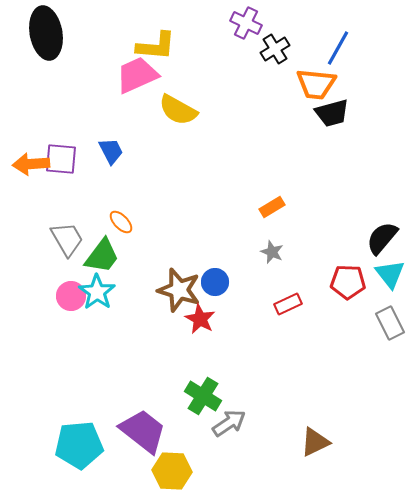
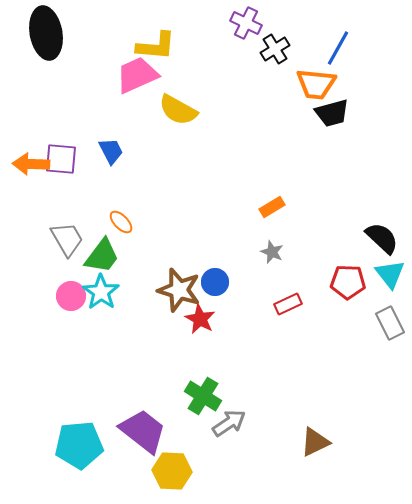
orange arrow: rotated 6 degrees clockwise
black semicircle: rotated 93 degrees clockwise
cyan star: moved 4 px right
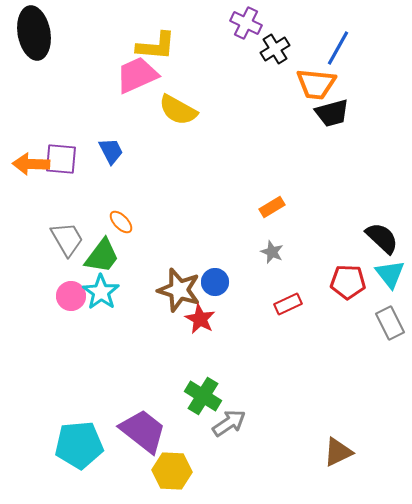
black ellipse: moved 12 px left
brown triangle: moved 23 px right, 10 px down
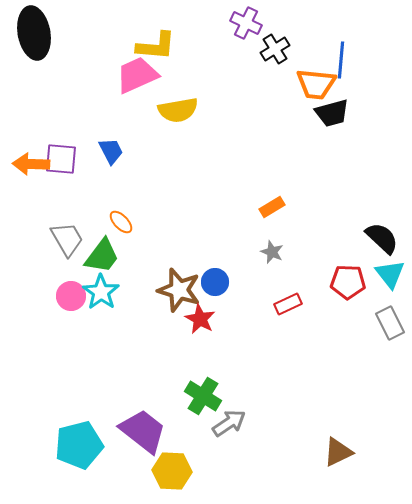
blue line: moved 3 px right, 12 px down; rotated 24 degrees counterclockwise
yellow semicircle: rotated 39 degrees counterclockwise
cyan pentagon: rotated 9 degrees counterclockwise
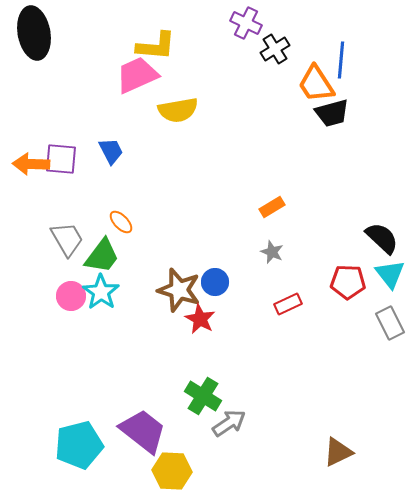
orange trapezoid: rotated 51 degrees clockwise
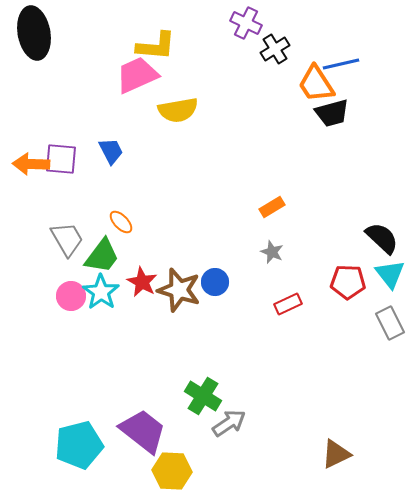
blue line: moved 4 px down; rotated 72 degrees clockwise
red star: moved 58 px left, 37 px up
brown triangle: moved 2 px left, 2 px down
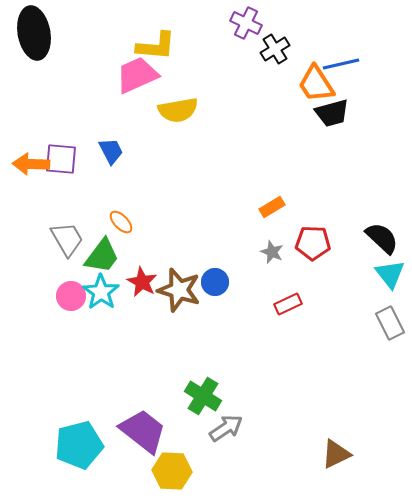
red pentagon: moved 35 px left, 39 px up
gray arrow: moved 3 px left, 5 px down
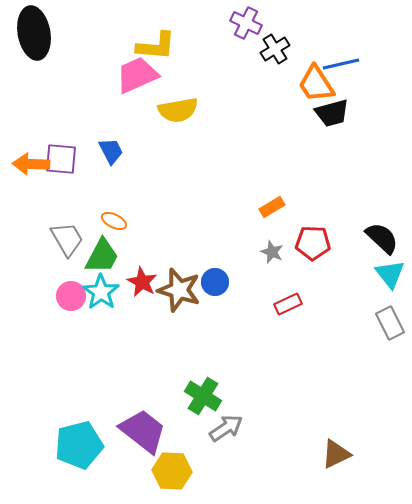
orange ellipse: moved 7 px left, 1 px up; rotated 20 degrees counterclockwise
green trapezoid: rotated 9 degrees counterclockwise
